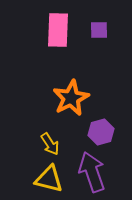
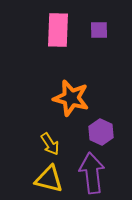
orange star: rotated 30 degrees counterclockwise
purple hexagon: rotated 20 degrees counterclockwise
purple arrow: moved 1 px down; rotated 12 degrees clockwise
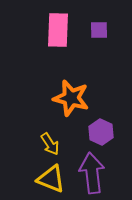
yellow triangle: moved 2 px right; rotated 8 degrees clockwise
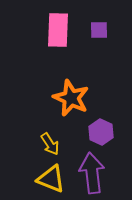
orange star: rotated 9 degrees clockwise
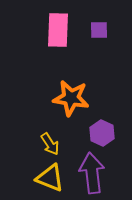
orange star: rotated 15 degrees counterclockwise
purple hexagon: moved 1 px right, 1 px down
yellow triangle: moved 1 px left, 1 px up
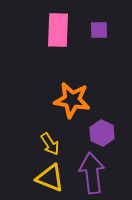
orange star: moved 1 px right, 2 px down
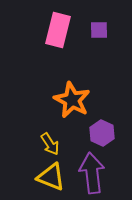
pink rectangle: rotated 12 degrees clockwise
orange star: rotated 18 degrees clockwise
yellow triangle: moved 1 px right, 1 px up
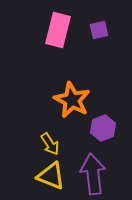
purple square: rotated 12 degrees counterclockwise
purple hexagon: moved 1 px right, 5 px up; rotated 15 degrees clockwise
purple arrow: moved 1 px right, 1 px down
yellow triangle: moved 1 px up
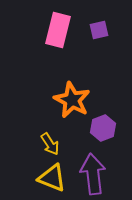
yellow triangle: moved 1 px right, 2 px down
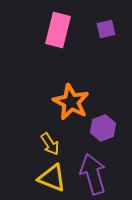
purple square: moved 7 px right, 1 px up
orange star: moved 1 px left, 2 px down
purple arrow: rotated 9 degrees counterclockwise
